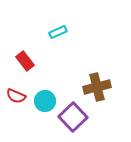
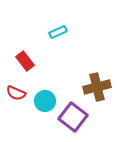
red semicircle: moved 3 px up
purple square: rotated 8 degrees counterclockwise
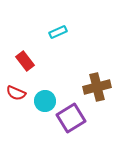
purple square: moved 2 px left, 1 px down; rotated 20 degrees clockwise
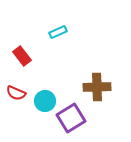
red rectangle: moved 3 px left, 5 px up
brown cross: rotated 12 degrees clockwise
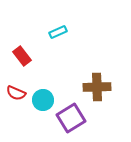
cyan circle: moved 2 px left, 1 px up
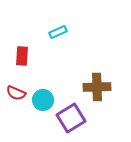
red rectangle: rotated 42 degrees clockwise
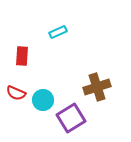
brown cross: rotated 16 degrees counterclockwise
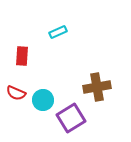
brown cross: rotated 8 degrees clockwise
